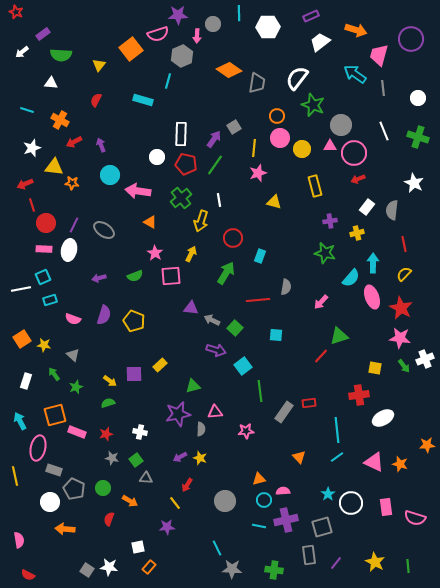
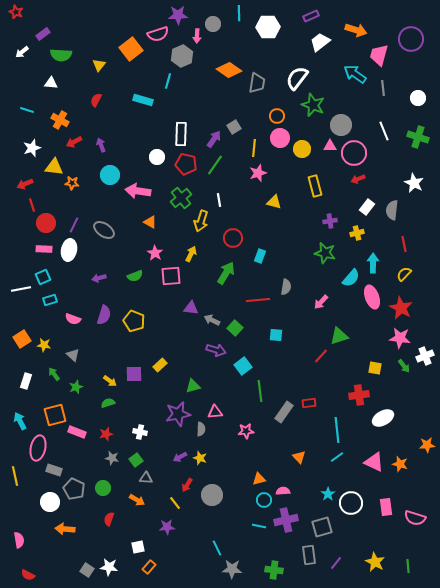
white cross at (425, 359): moved 3 px up
orange arrow at (130, 501): moved 7 px right, 1 px up
gray circle at (225, 501): moved 13 px left, 6 px up
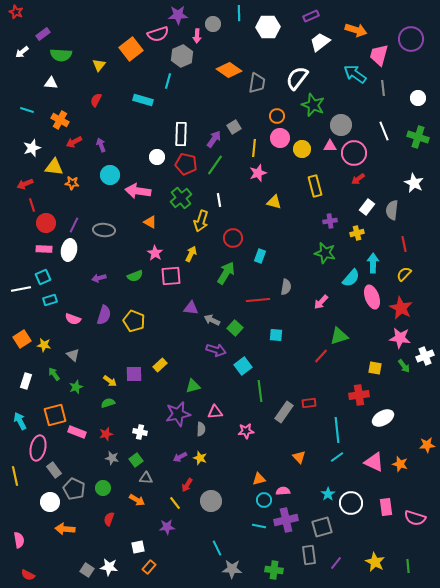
red arrow at (358, 179): rotated 16 degrees counterclockwise
gray ellipse at (104, 230): rotated 30 degrees counterclockwise
gray rectangle at (54, 470): rotated 35 degrees clockwise
gray circle at (212, 495): moved 1 px left, 6 px down
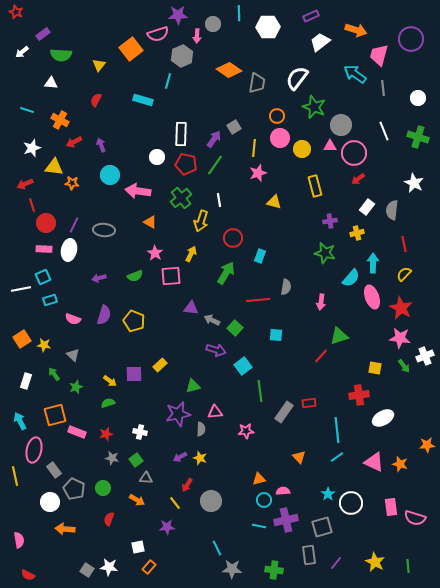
green star at (313, 105): moved 1 px right, 2 px down
pink arrow at (321, 302): rotated 35 degrees counterclockwise
pink ellipse at (38, 448): moved 4 px left, 2 px down
pink rectangle at (386, 507): moved 5 px right
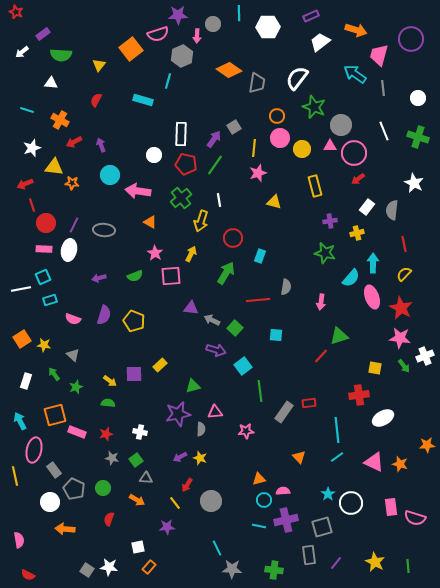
white circle at (157, 157): moved 3 px left, 2 px up
green semicircle at (108, 403): rotated 24 degrees clockwise
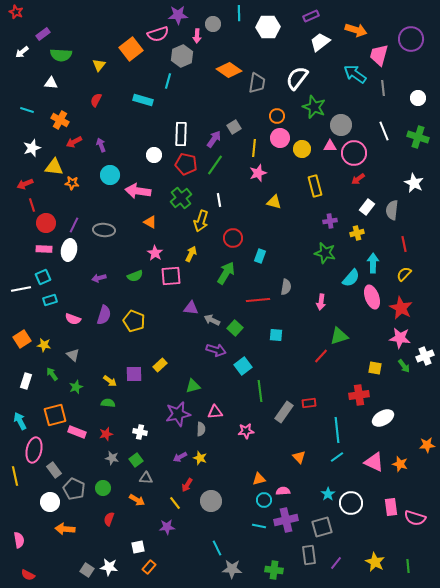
green arrow at (54, 374): moved 2 px left
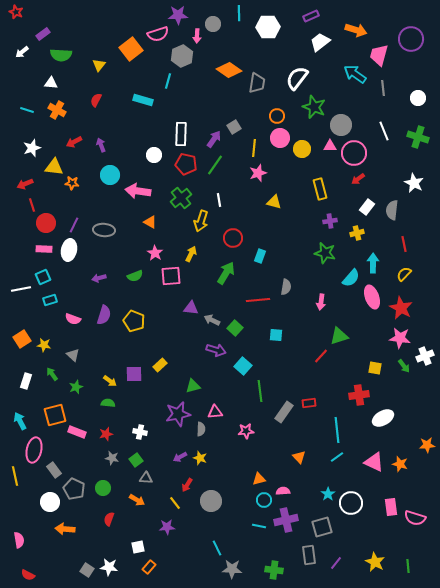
orange cross at (60, 120): moved 3 px left, 10 px up
yellow rectangle at (315, 186): moved 5 px right, 3 px down
cyan square at (243, 366): rotated 12 degrees counterclockwise
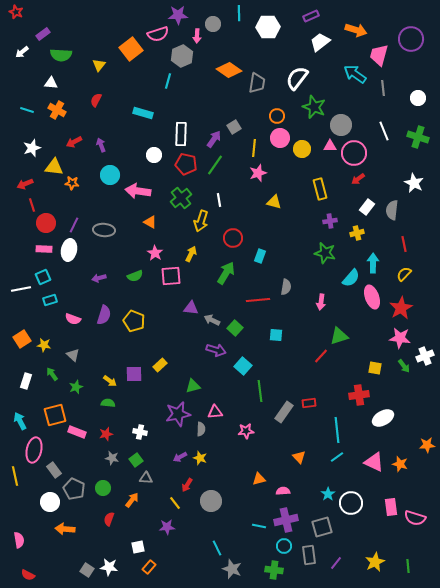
cyan rectangle at (143, 100): moved 13 px down
red star at (401, 308): rotated 15 degrees clockwise
orange arrow at (137, 500): moved 5 px left; rotated 84 degrees counterclockwise
cyan circle at (264, 500): moved 20 px right, 46 px down
yellow star at (375, 562): rotated 18 degrees clockwise
gray star at (232, 569): rotated 18 degrees clockwise
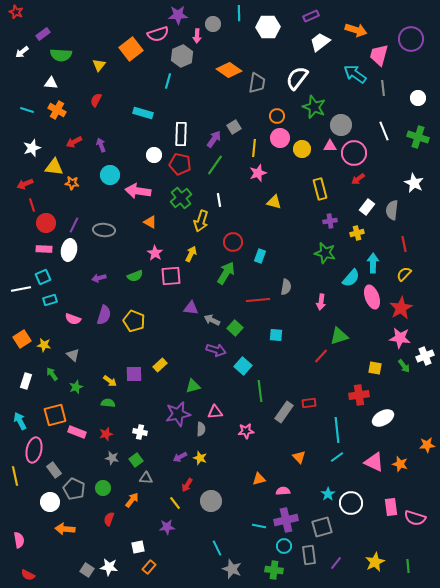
red pentagon at (186, 164): moved 6 px left
red circle at (233, 238): moved 4 px down
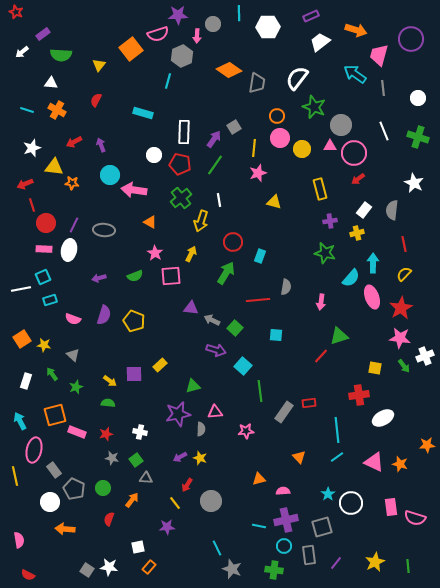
white rectangle at (181, 134): moved 3 px right, 2 px up
pink arrow at (138, 191): moved 4 px left, 1 px up
white rectangle at (367, 207): moved 3 px left, 3 px down
